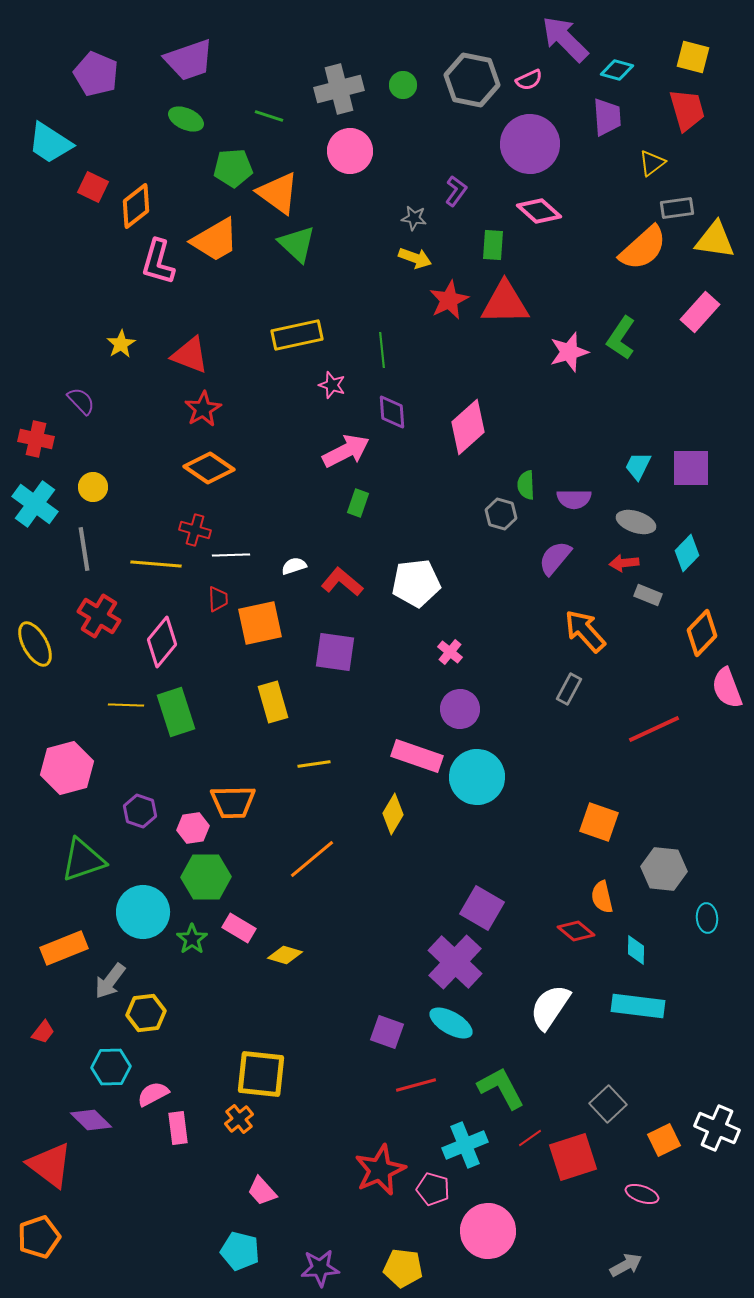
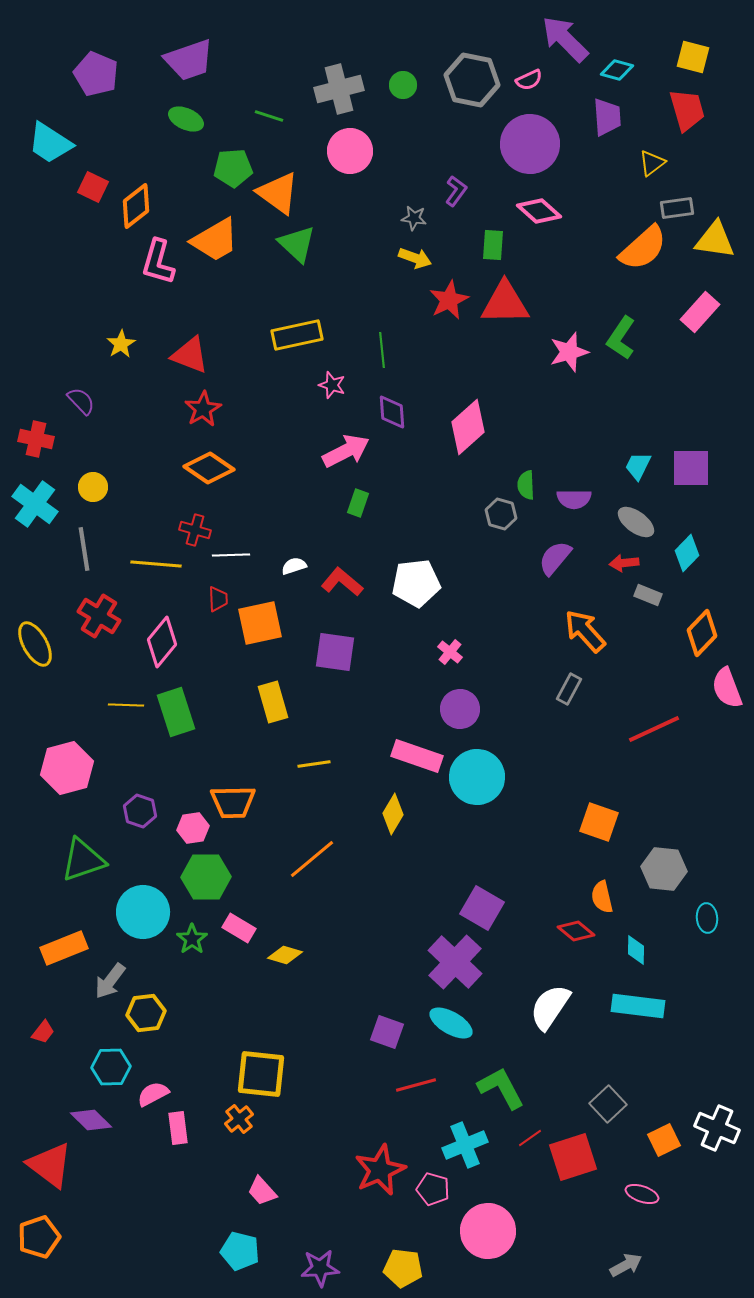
gray ellipse at (636, 522): rotated 18 degrees clockwise
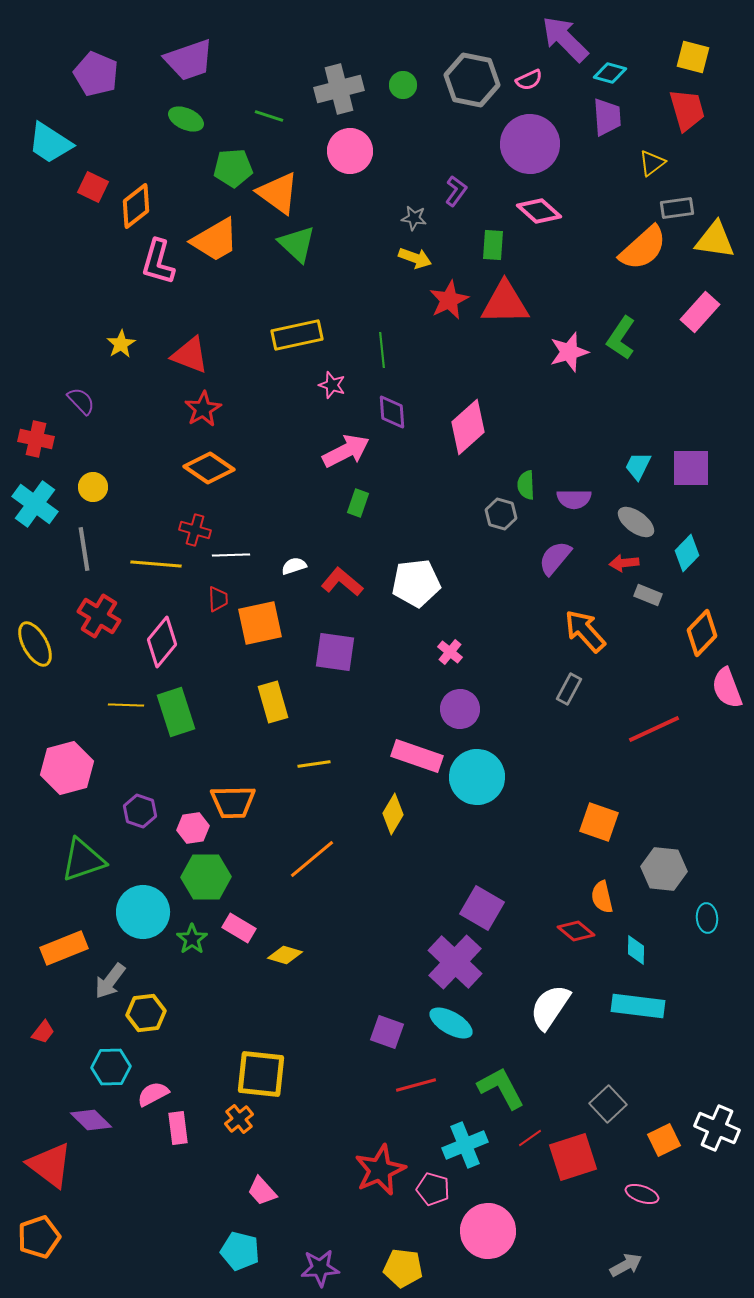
cyan diamond at (617, 70): moved 7 px left, 3 px down
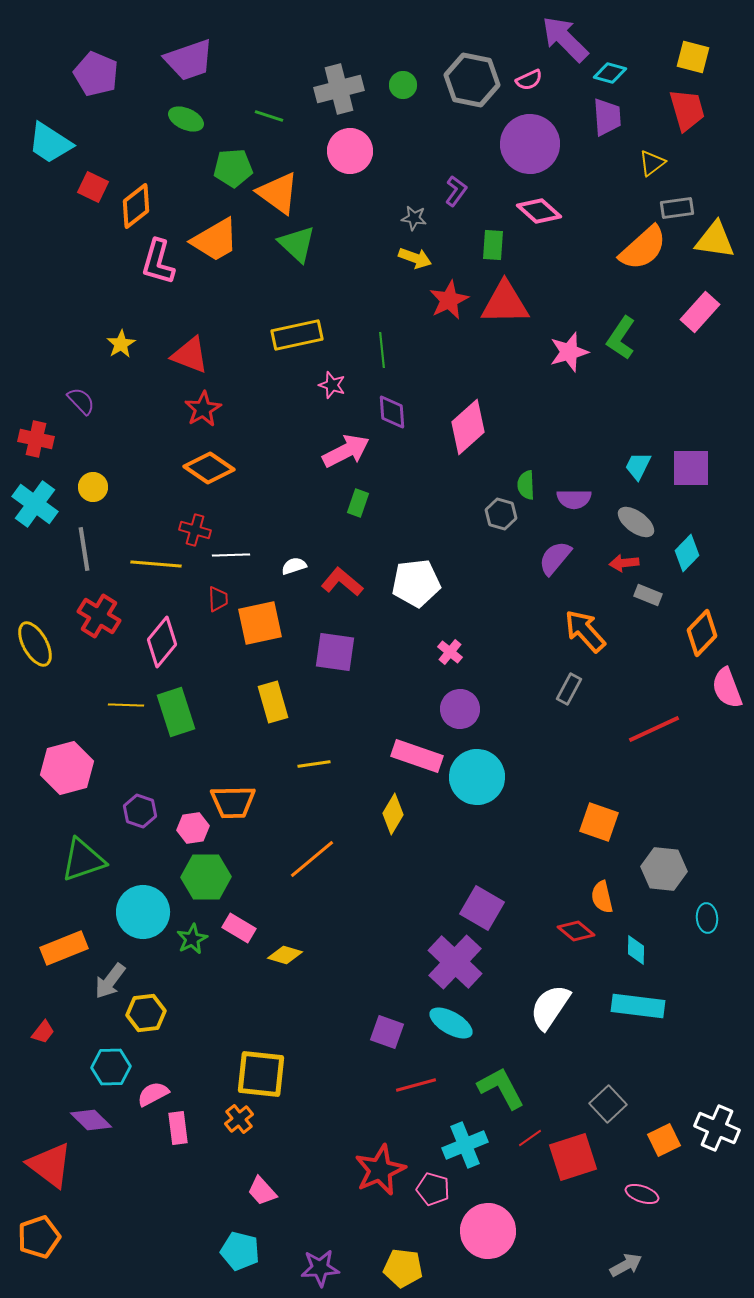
green star at (192, 939): rotated 8 degrees clockwise
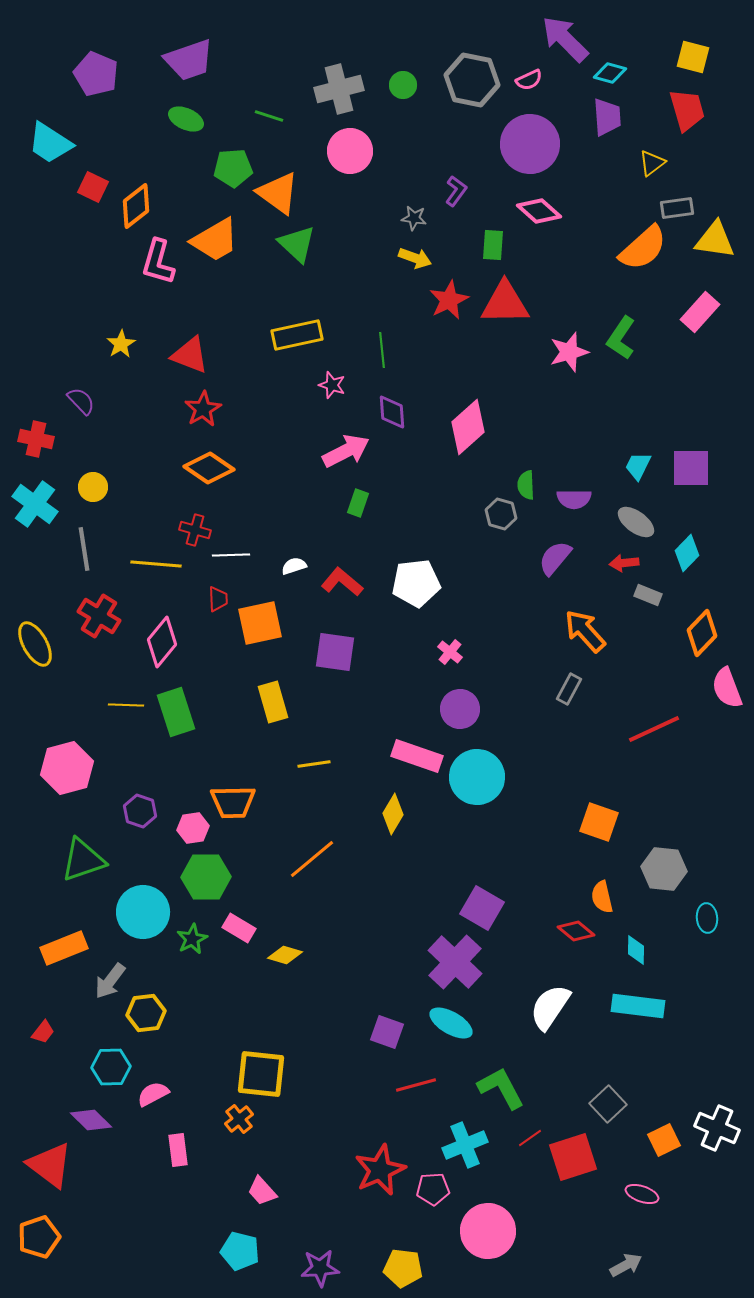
pink rectangle at (178, 1128): moved 22 px down
pink pentagon at (433, 1189): rotated 20 degrees counterclockwise
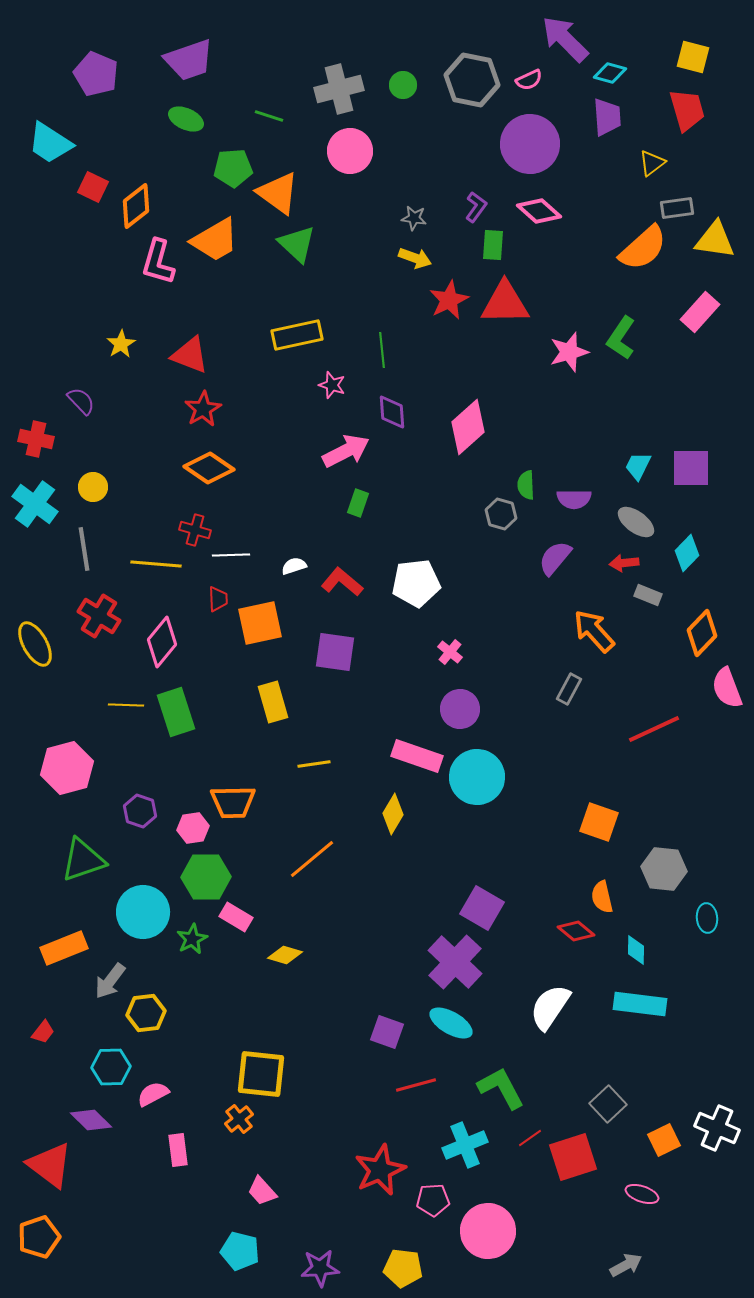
purple L-shape at (456, 191): moved 20 px right, 16 px down
orange arrow at (585, 631): moved 9 px right
pink rectangle at (239, 928): moved 3 px left, 11 px up
cyan rectangle at (638, 1006): moved 2 px right, 2 px up
pink pentagon at (433, 1189): moved 11 px down
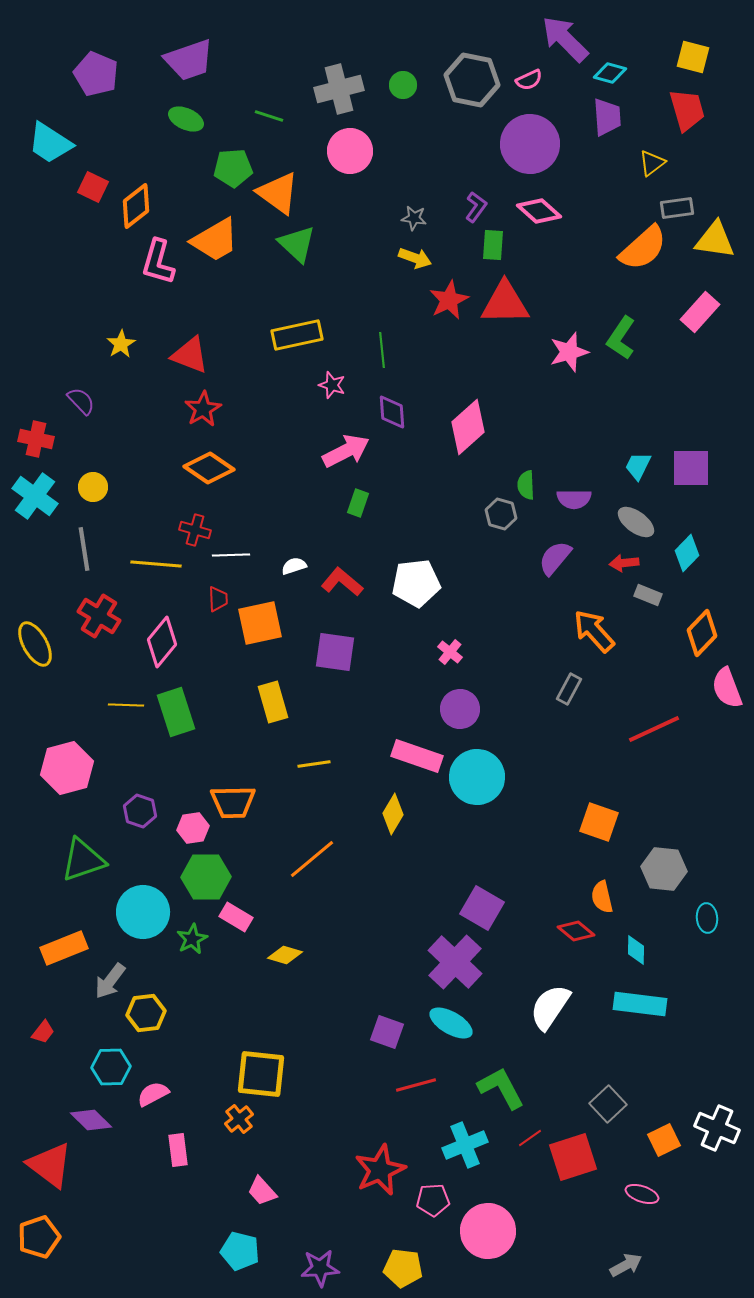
cyan cross at (35, 504): moved 8 px up
